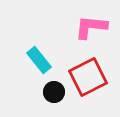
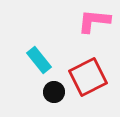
pink L-shape: moved 3 px right, 6 px up
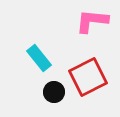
pink L-shape: moved 2 px left
cyan rectangle: moved 2 px up
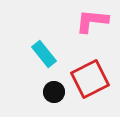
cyan rectangle: moved 5 px right, 4 px up
red square: moved 2 px right, 2 px down
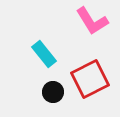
pink L-shape: rotated 128 degrees counterclockwise
black circle: moved 1 px left
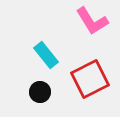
cyan rectangle: moved 2 px right, 1 px down
black circle: moved 13 px left
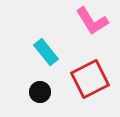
cyan rectangle: moved 3 px up
